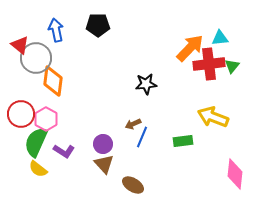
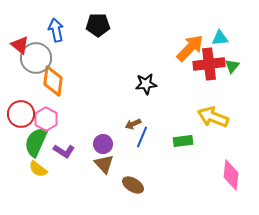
pink diamond: moved 4 px left, 1 px down
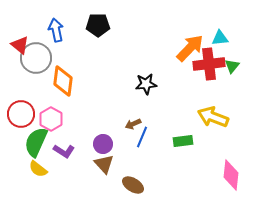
orange diamond: moved 10 px right
pink hexagon: moved 5 px right
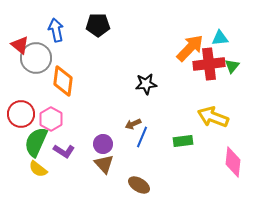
pink diamond: moved 2 px right, 13 px up
brown ellipse: moved 6 px right
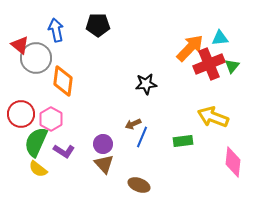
red cross: rotated 16 degrees counterclockwise
brown ellipse: rotated 10 degrees counterclockwise
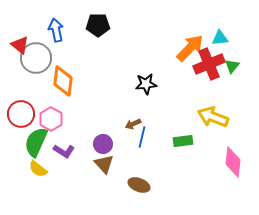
blue line: rotated 10 degrees counterclockwise
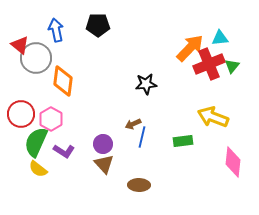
brown ellipse: rotated 20 degrees counterclockwise
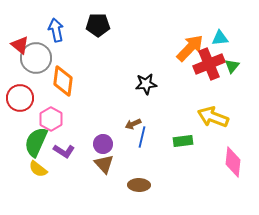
red circle: moved 1 px left, 16 px up
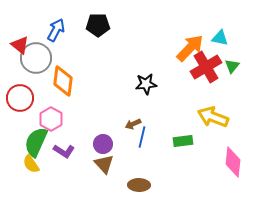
blue arrow: rotated 40 degrees clockwise
cyan triangle: rotated 18 degrees clockwise
red cross: moved 3 px left, 3 px down; rotated 8 degrees counterclockwise
yellow semicircle: moved 7 px left, 5 px up; rotated 18 degrees clockwise
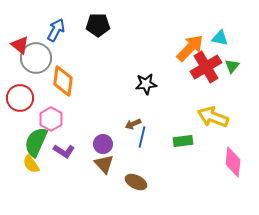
brown ellipse: moved 3 px left, 3 px up; rotated 25 degrees clockwise
